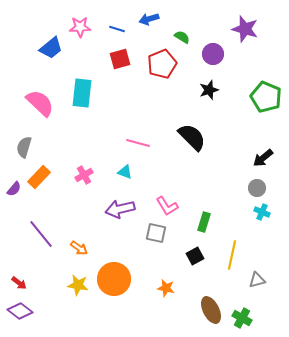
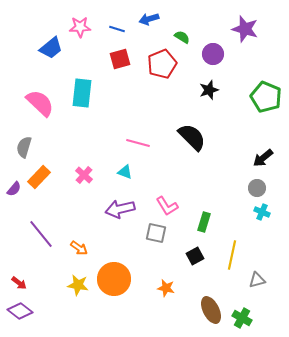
pink cross: rotated 18 degrees counterclockwise
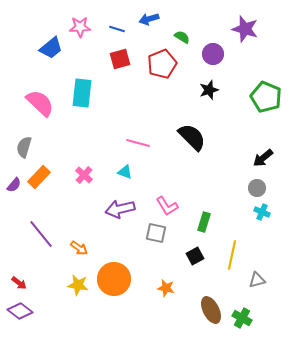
purple semicircle: moved 4 px up
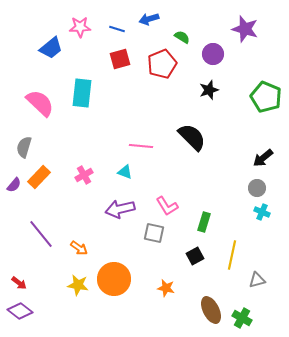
pink line: moved 3 px right, 3 px down; rotated 10 degrees counterclockwise
pink cross: rotated 18 degrees clockwise
gray square: moved 2 px left
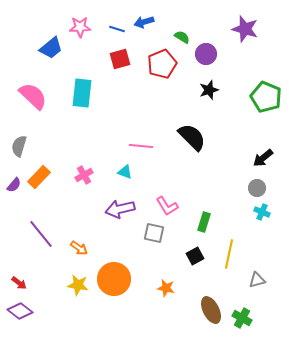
blue arrow: moved 5 px left, 3 px down
purple circle: moved 7 px left
pink semicircle: moved 7 px left, 7 px up
gray semicircle: moved 5 px left, 1 px up
yellow line: moved 3 px left, 1 px up
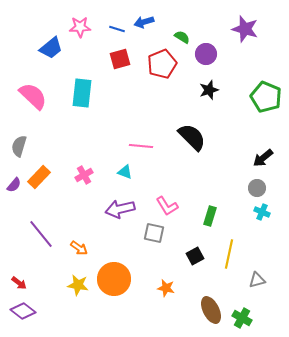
green rectangle: moved 6 px right, 6 px up
purple diamond: moved 3 px right
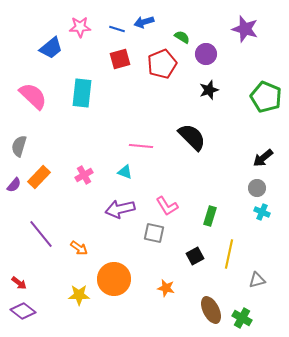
yellow star: moved 1 px right, 10 px down; rotated 10 degrees counterclockwise
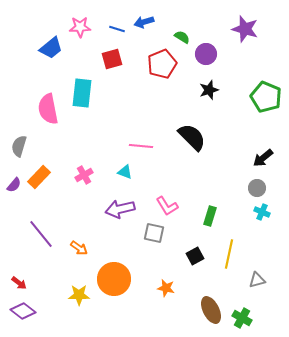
red square: moved 8 px left
pink semicircle: moved 15 px right, 13 px down; rotated 144 degrees counterclockwise
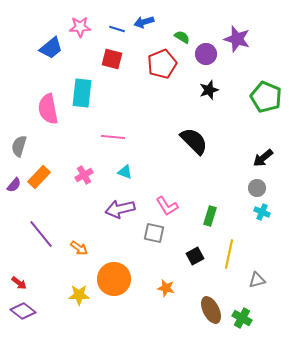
purple star: moved 8 px left, 10 px down
red square: rotated 30 degrees clockwise
black semicircle: moved 2 px right, 4 px down
pink line: moved 28 px left, 9 px up
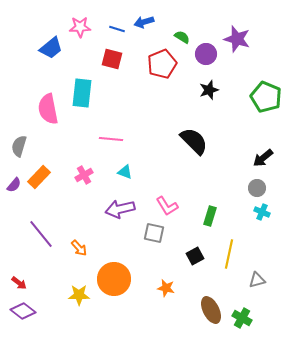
pink line: moved 2 px left, 2 px down
orange arrow: rotated 12 degrees clockwise
